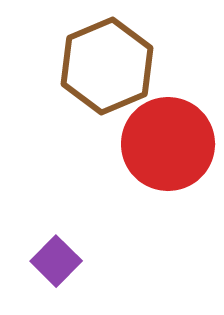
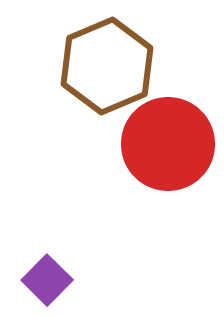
purple square: moved 9 px left, 19 px down
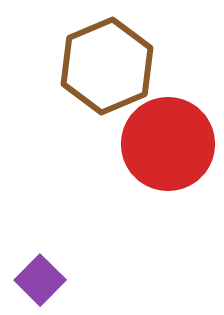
purple square: moved 7 px left
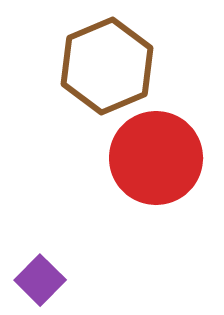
red circle: moved 12 px left, 14 px down
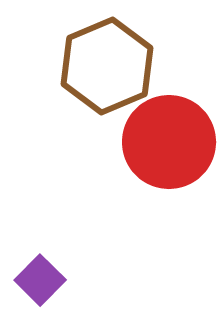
red circle: moved 13 px right, 16 px up
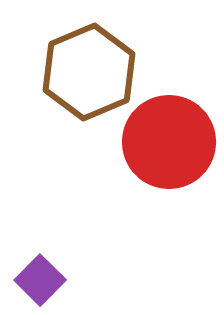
brown hexagon: moved 18 px left, 6 px down
